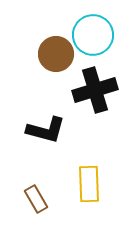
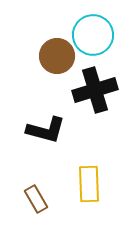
brown circle: moved 1 px right, 2 px down
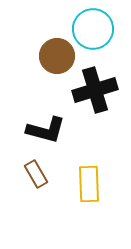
cyan circle: moved 6 px up
brown rectangle: moved 25 px up
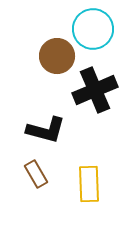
black cross: rotated 6 degrees counterclockwise
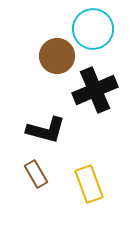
yellow rectangle: rotated 18 degrees counterclockwise
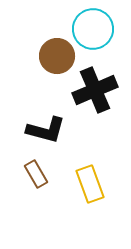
yellow rectangle: moved 1 px right
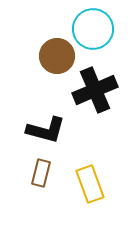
brown rectangle: moved 5 px right, 1 px up; rotated 44 degrees clockwise
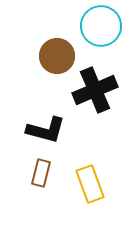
cyan circle: moved 8 px right, 3 px up
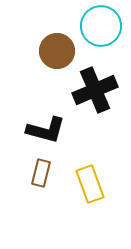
brown circle: moved 5 px up
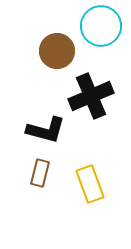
black cross: moved 4 px left, 6 px down
brown rectangle: moved 1 px left
